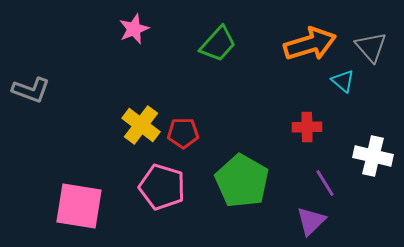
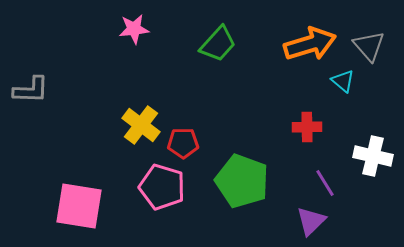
pink star: rotated 16 degrees clockwise
gray triangle: moved 2 px left, 1 px up
gray L-shape: rotated 18 degrees counterclockwise
red pentagon: moved 10 px down
green pentagon: rotated 10 degrees counterclockwise
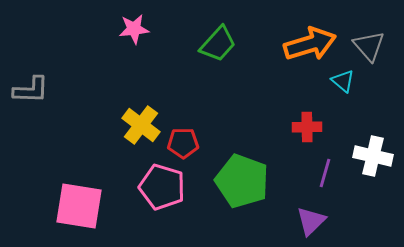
purple line: moved 10 px up; rotated 48 degrees clockwise
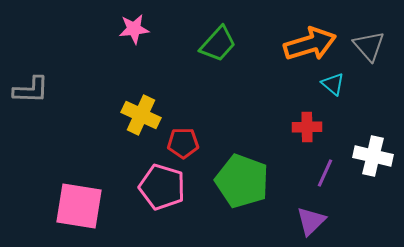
cyan triangle: moved 10 px left, 3 px down
yellow cross: moved 10 px up; rotated 12 degrees counterclockwise
purple line: rotated 8 degrees clockwise
